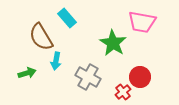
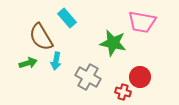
green star: rotated 20 degrees counterclockwise
green arrow: moved 1 px right, 10 px up
red cross: rotated 35 degrees counterclockwise
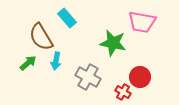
green arrow: rotated 24 degrees counterclockwise
red cross: rotated 14 degrees clockwise
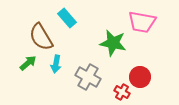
cyan arrow: moved 3 px down
red cross: moved 1 px left
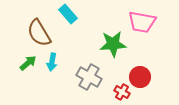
cyan rectangle: moved 1 px right, 4 px up
brown semicircle: moved 2 px left, 4 px up
green star: moved 1 px down; rotated 16 degrees counterclockwise
cyan arrow: moved 4 px left, 2 px up
gray cross: moved 1 px right
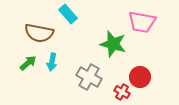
brown semicircle: rotated 48 degrees counterclockwise
green star: rotated 20 degrees clockwise
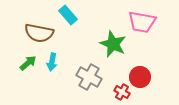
cyan rectangle: moved 1 px down
green star: rotated 8 degrees clockwise
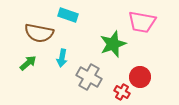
cyan rectangle: rotated 30 degrees counterclockwise
green star: rotated 28 degrees clockwise
cyan arrow: moved 10 px right, 4 px up
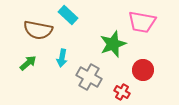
cyan rectangle: rotated 24 degrees clockwise
brown semicircle: moved 1 px left, 3 px up
red circle: moved 3 px right, 7 px up
